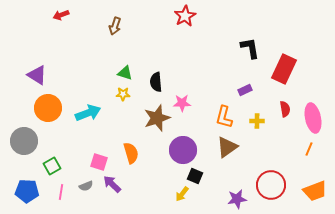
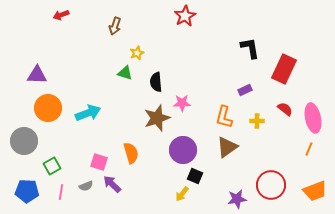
purple triangle: rotated 30 degrees counterclockwise
yellow star: moved 14 px right, 41 px up; rotated 24 degrees counterclockwise
red semicircle: rotated 42 degrees counterclockwise
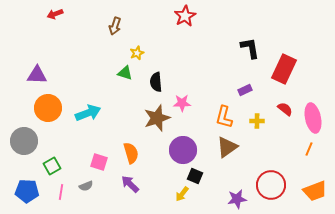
red arrow: moved 6 px left, 1 px up
purple arrow: moved 18 px right
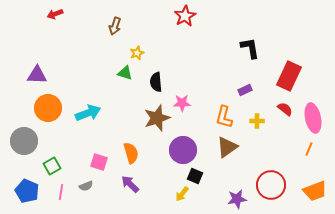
red rectangle: moved 5 px right, 7 px down
blue pentagon: rotated 20 degrees clockwise
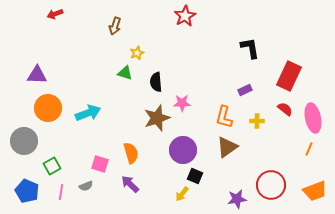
pink square: moved 1 px right, 2 px down
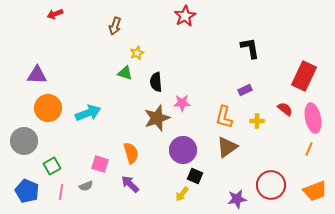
red rectangle: moved 15 px right
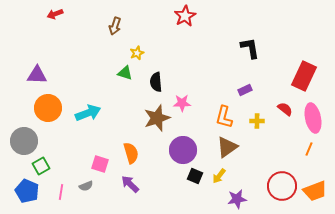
green square: moved 11 px left
red circle: moved 11 px right, 1 px down
yellow arrow: moved 37 px right, 18 px up
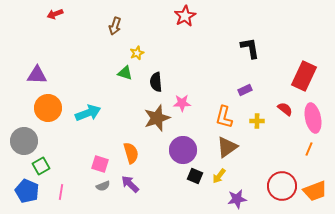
gray semicircle: moved 17 px right
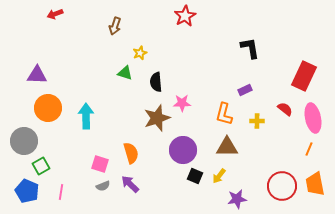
yellow star: moved 3 px right
cyan arrow: moved 2 px left, 3 px down; rotated 70 degrees counterclockwise
orange L-shape: moved 3 px up
brown triangle: rotated 35 degrees clockwise
orange trapezoid: moved 7 px up; rotated 100 degrees clockwise
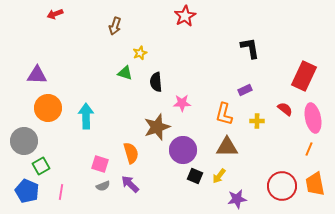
brown star: moved 9 px down
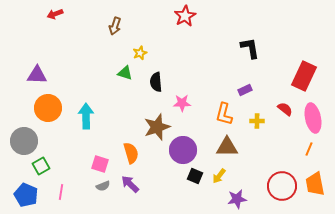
blue pentagon: moved 1 px left, 4 px down
